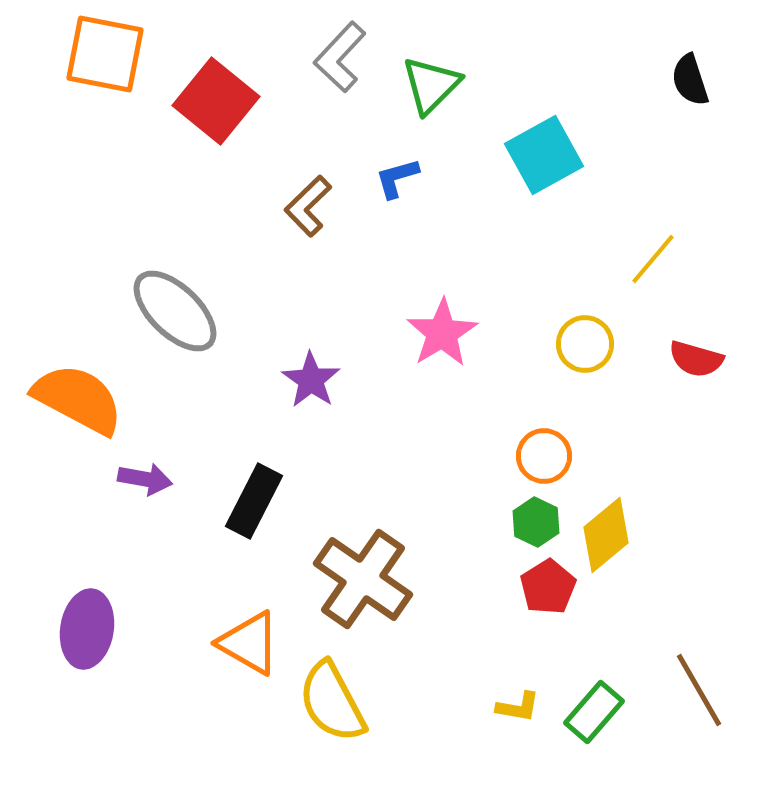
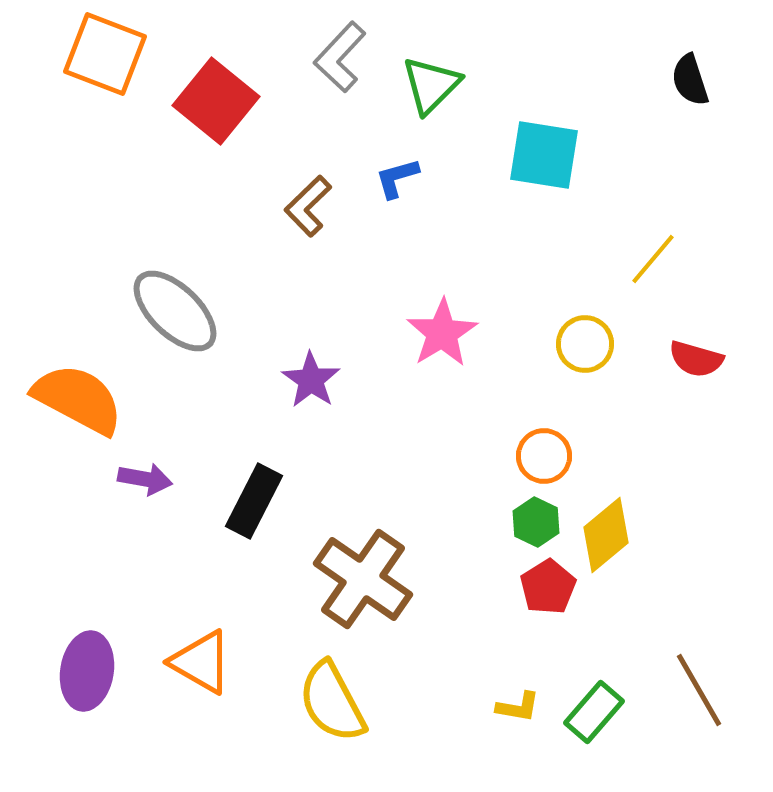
orange square: rotated 10 degrees clockwise
cyan square: rotated 38 degrees clockwise
purple ellipse: moved 42 px down
orange triangle: moved 48 px left, 19 px down
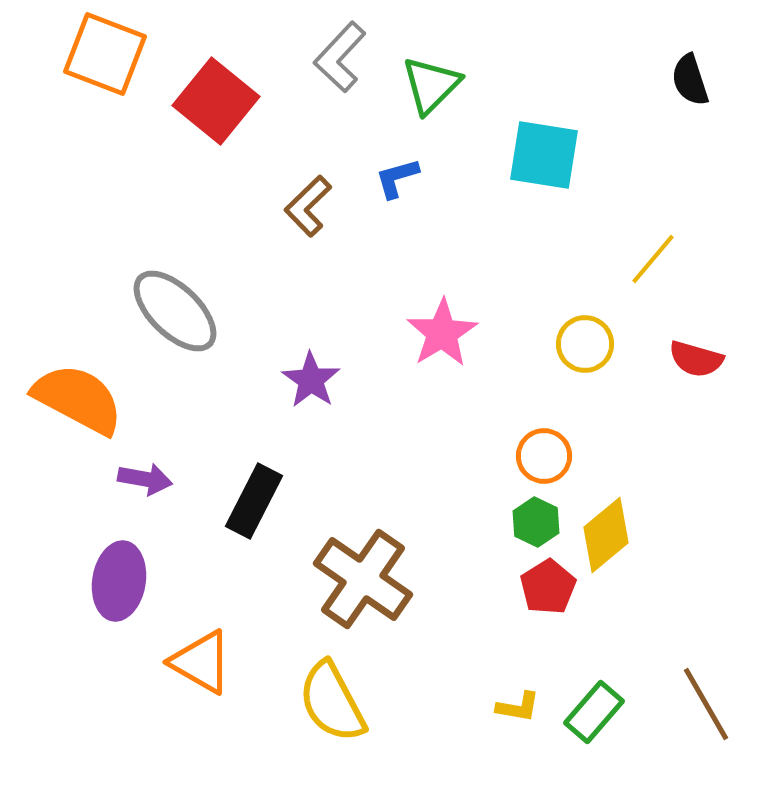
purple ellipse: moved 32 px right, 90 px up
brown line: moved 7 px right, 14 px down
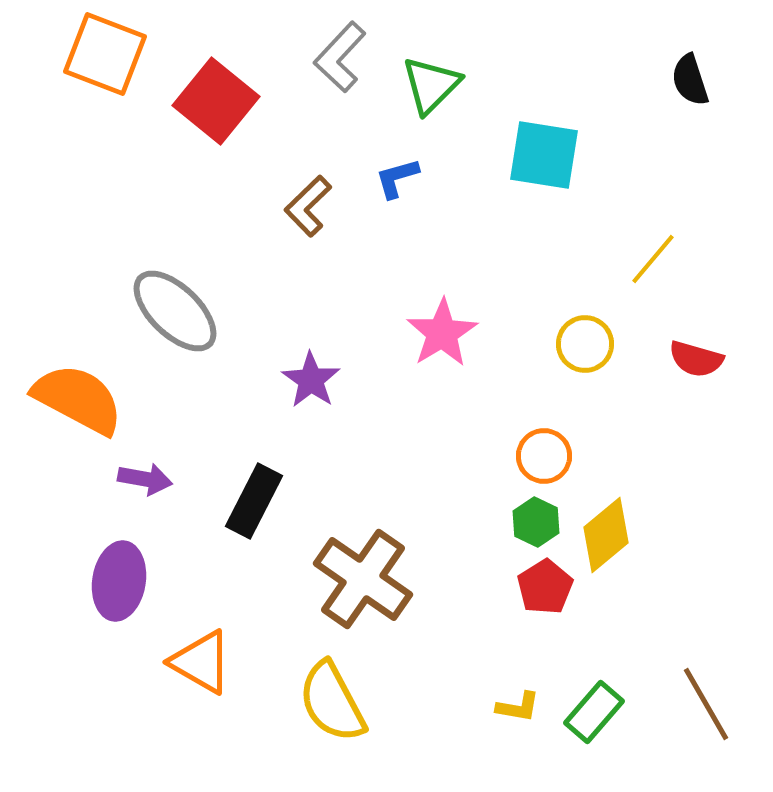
red pentagon: moved 3 px left
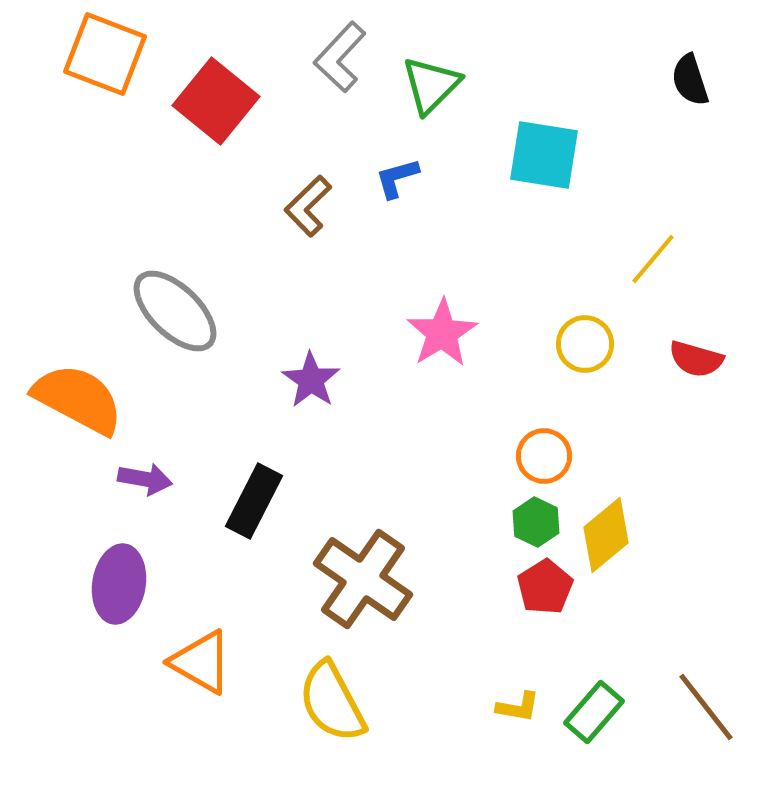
purple ellipse: moved 3 px down
brown line: moved 3 px down; rotated 8 degrees counterclockwise
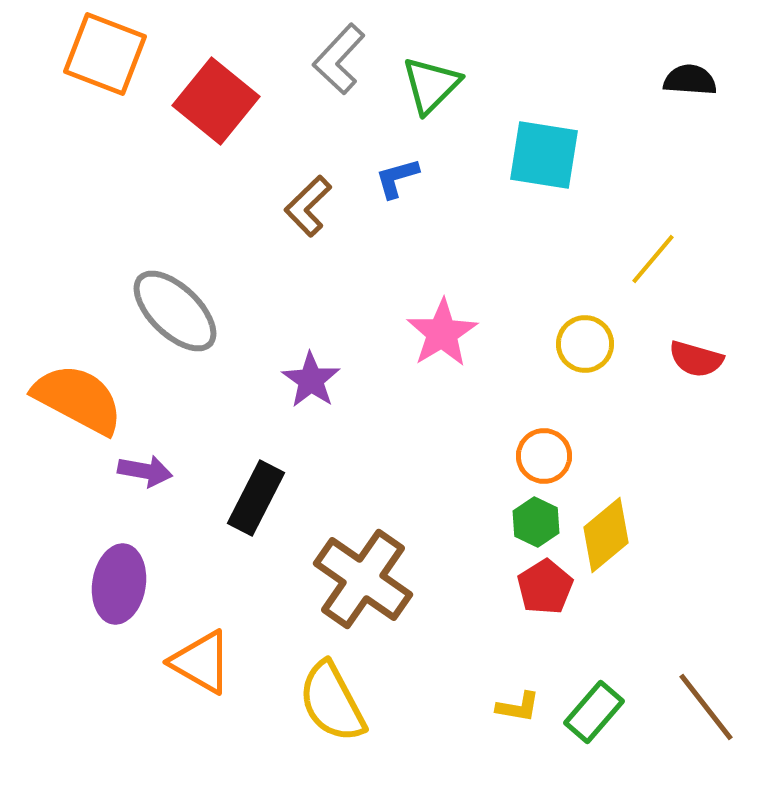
gray L-shape: moved 1 px left, 2 px down
black semicircle: rotated 112 degrees clockwise
purple arrow: moved 8 px up
black rectangle: moved 2 px right, 3 px up
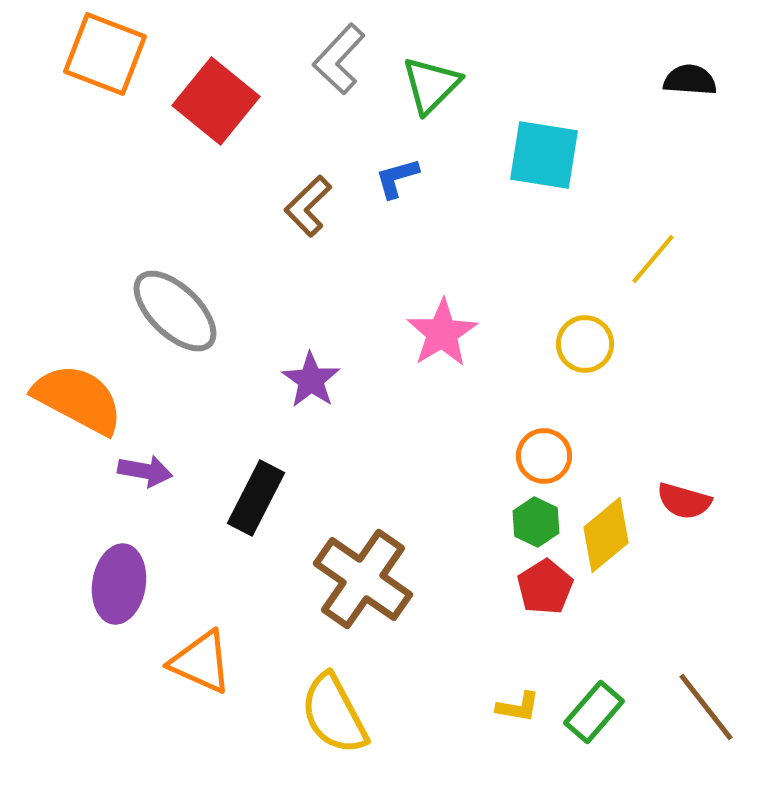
red semicircle: moved 12 px left, 142 px down
orange triangle: rotated 6 degrees counterclockwise
yellow semicircle: moved 2 px right, 12 px down
